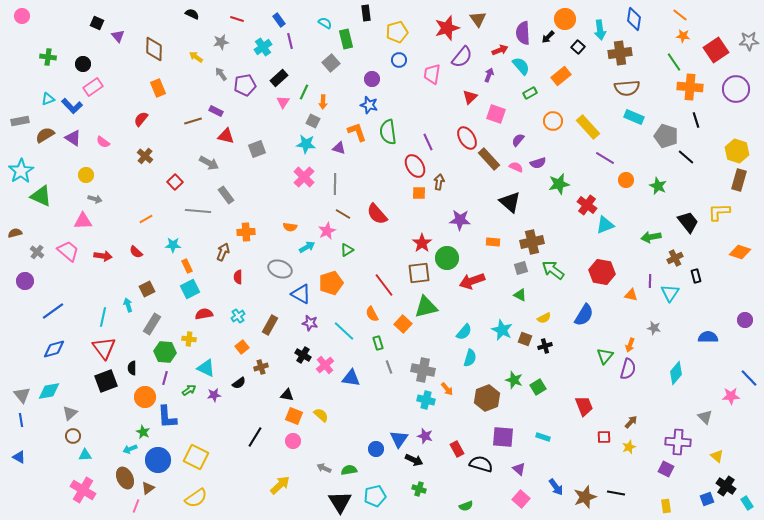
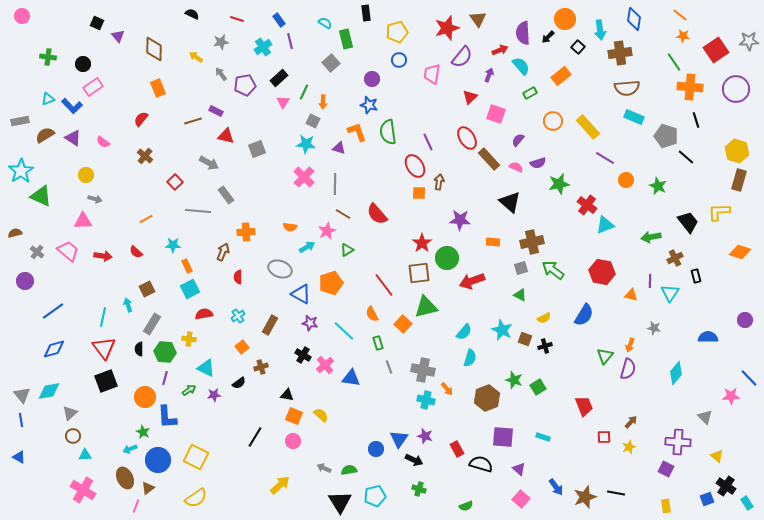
black semicircle at (132, 368): moved 7 px right, 19 px up
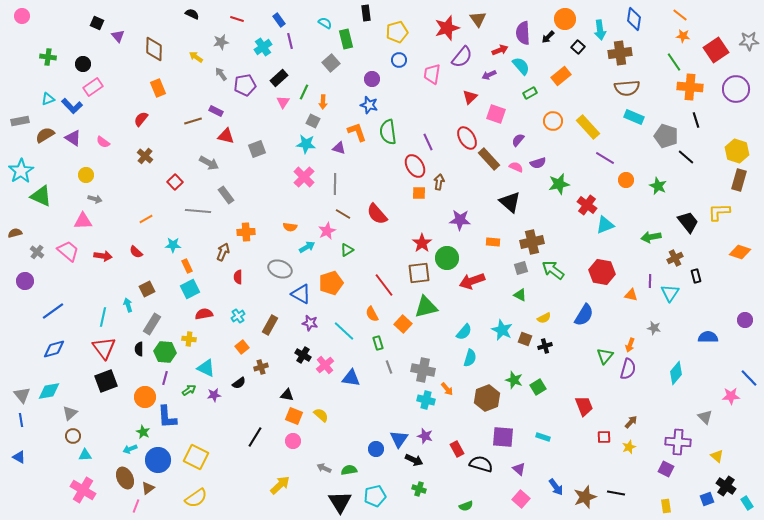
purple arrow at (489, 75): rotated 136 degrees counterclockwise
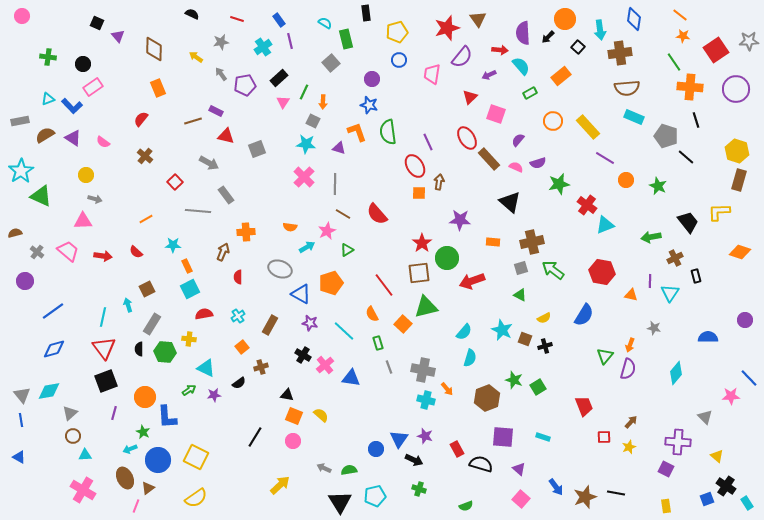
red arrow at (500, 50): rotated 28 degrees clockwise
purple line at (165, 378): moved 51 px left, 35 px down
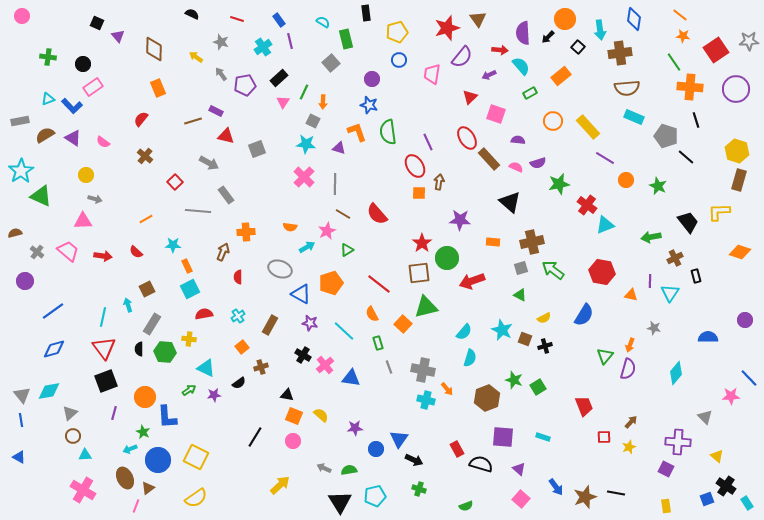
cyan semicircle at (325, 23): moved 2 px left, 1 px up
gray star at (221, 42): rotated 28 degrees clockwise
purple semicircle at (518, 140): rotated 56 degrees clockwise
red line at (384, 285): moved 5 px left, 1 px up; rotated 15 degrees counterclockwise
purple star at (425, 436): moved 70 px left, 8 px up; rotated 21 degrees counterclockwise
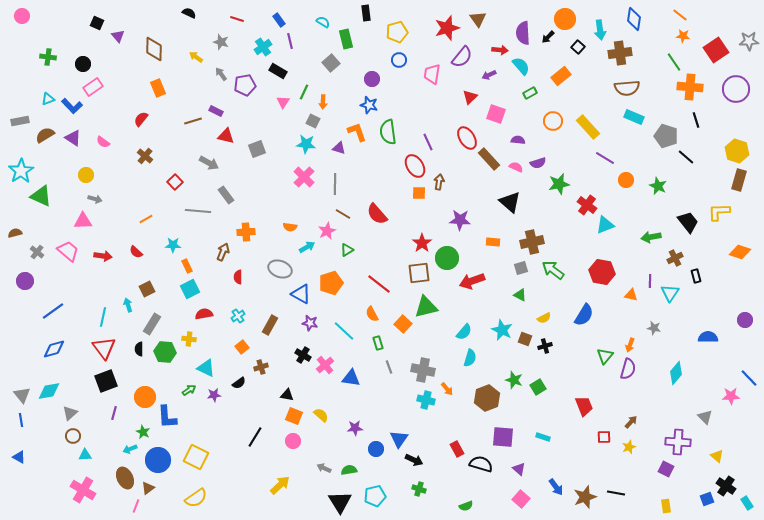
black semicircle at (192, 14): moved 3 px left, 1 px up
black rectangle at (279, 78): moved 1 px left, 7 px up; rotated 72 degrees clockwise
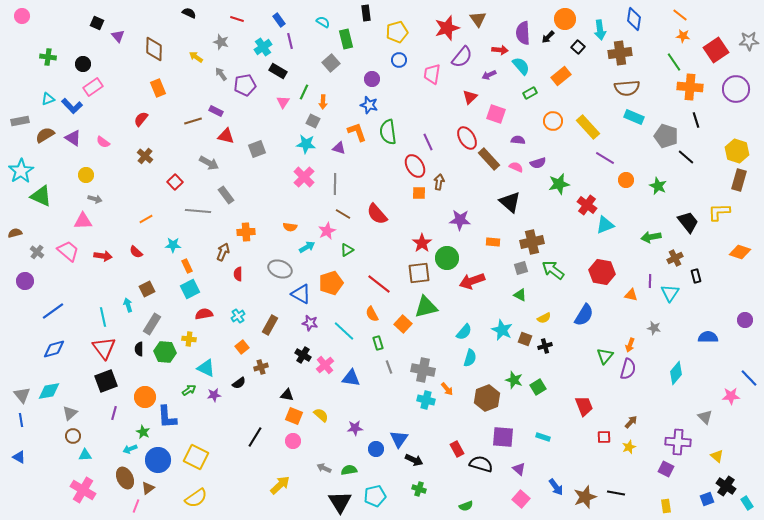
red semicircle at (238, 277): moved 3 px up
cyan line at (103, 317): rotated 24 degrees counterclockwise
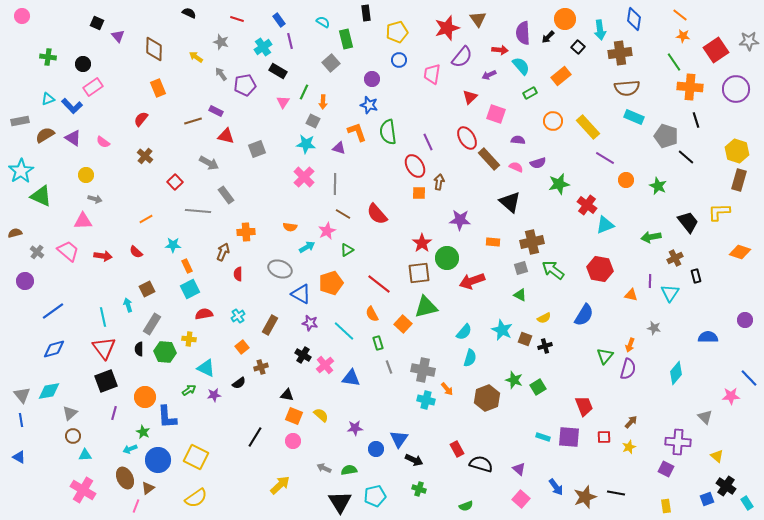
red hexagon at (602, 272): moved 2 px left, 3 px up
purple square at (503, 437): moved 66 px right
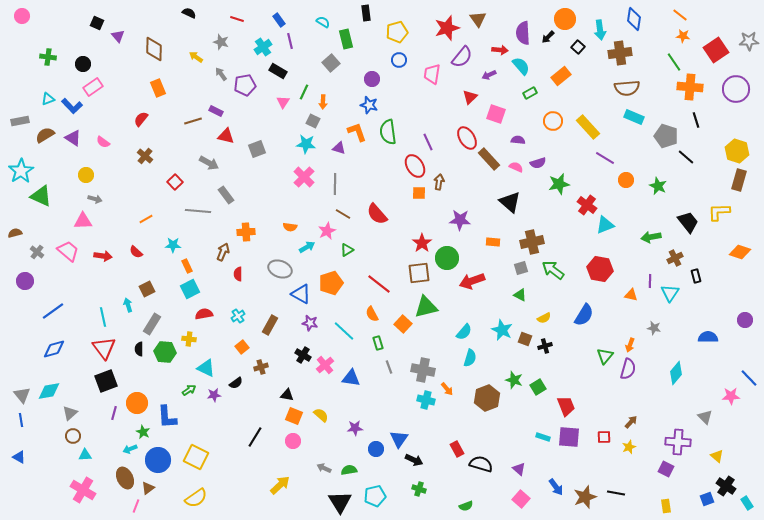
black semicircle at (239, 383): moved 3 px left
orange circle at (145, 397): moved 8 px left, 6 px down
red trapezoid at (584, 406): moved 18 px left
